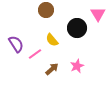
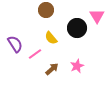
pink triangle: moved 1 px left, 2 px down
yellow semicircle: moved 1 px left, 2 px up
purple semicircle: moved 1 px left
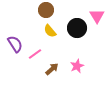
yellow semicircle: moved 1 px left, 7 px up
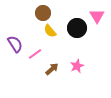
brown circle: moved 3 px left, 3 px down
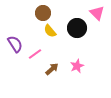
pink triangle: moved 3 px up; rotated 14 degrees counterclockwise
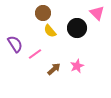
brown arrow: moved 2 px right
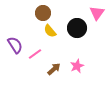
pink triangle: rotated 21 degrees clockwise
purple semicircle: moved 1 px down
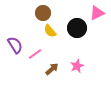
pink triangle: rotated 28 degrees clockwise
brown arrow: moved 2 px left
